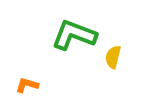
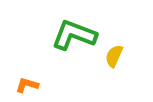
yellow semicircle: moved 1 px right, 1 px up; rotated 10 degrees clockwise
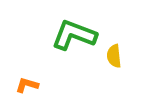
yellow semicircle: rotated 30 degrees counterclockwise
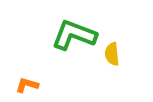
yellow semicircle: moved 2 px left, 2 px up
